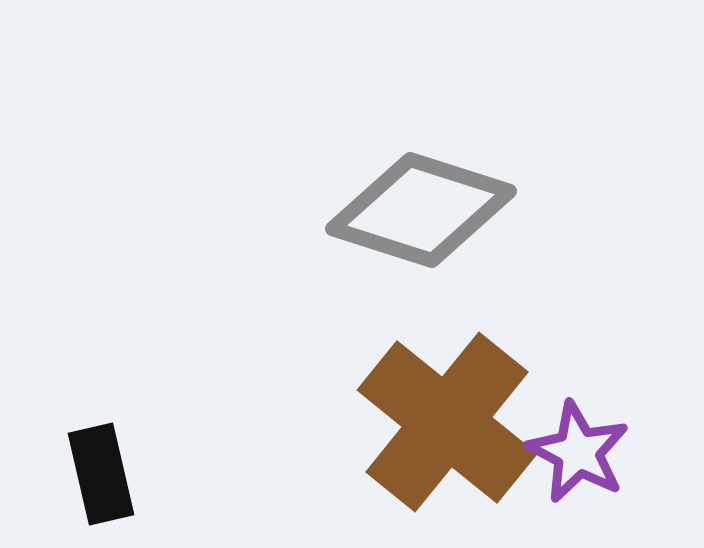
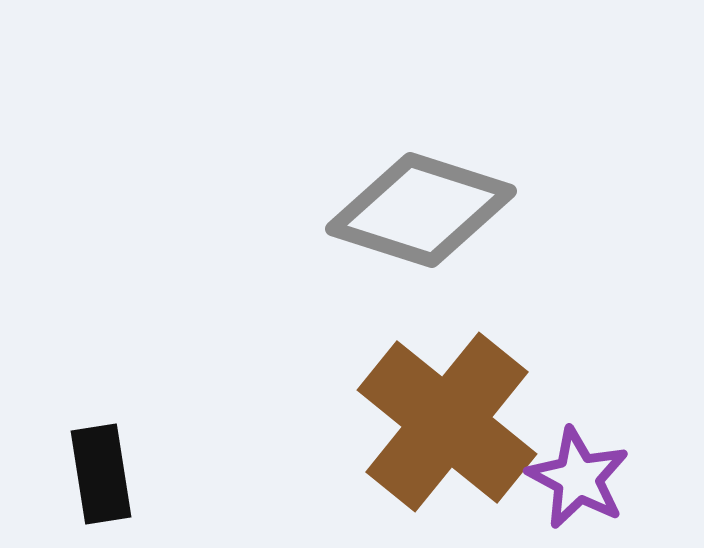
purple star: moved 26 px down
black rectangle: rotated 4 degrees clockwise
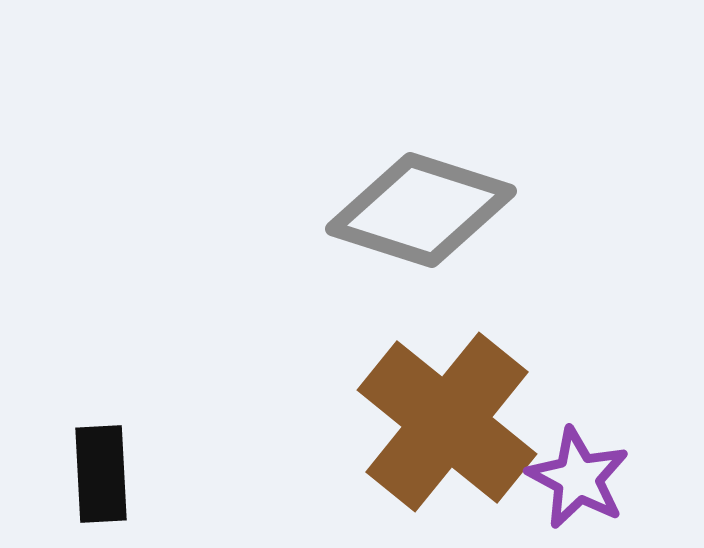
black rectangle: rotated 6 degrees clockwise
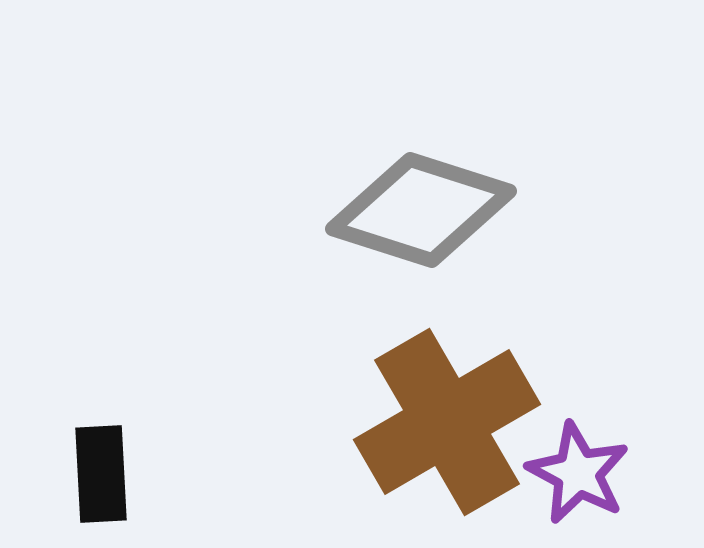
brown cross: rotated 21 degrees clockwise
purple star: moved 5 px up
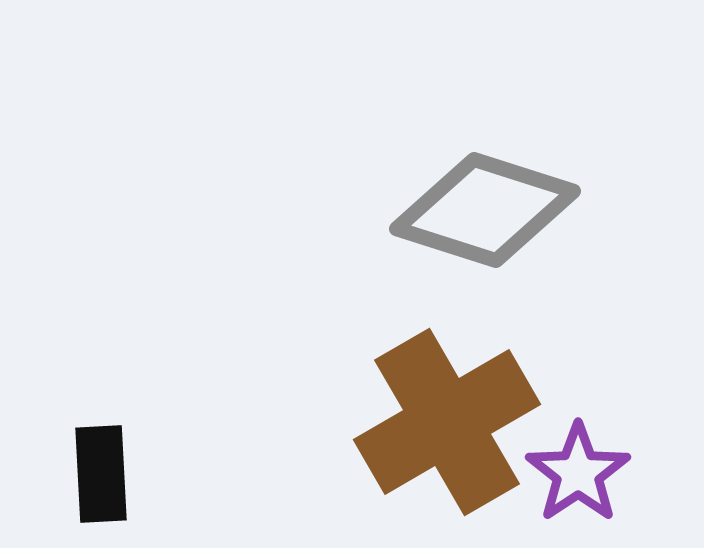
gray diamond: moved 64 px right
purple star: rotated 10 degrees clockwise
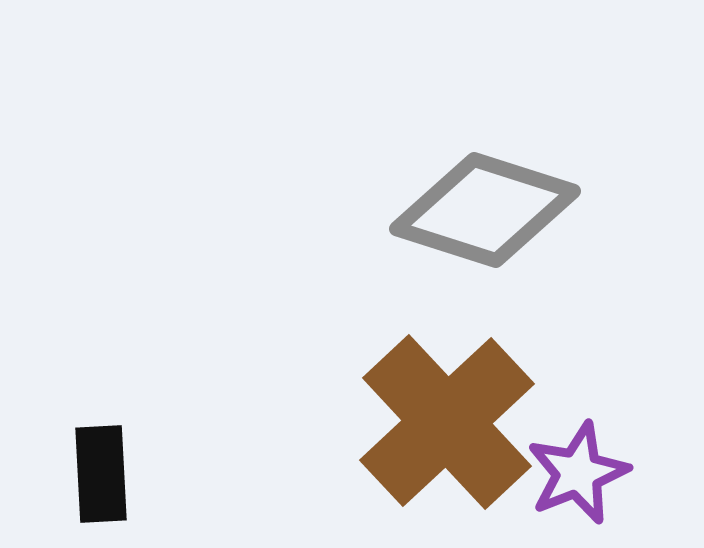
brown cross: rotated 13 degrees counterclockwise
purple star: rotated 12 degrees clockwise
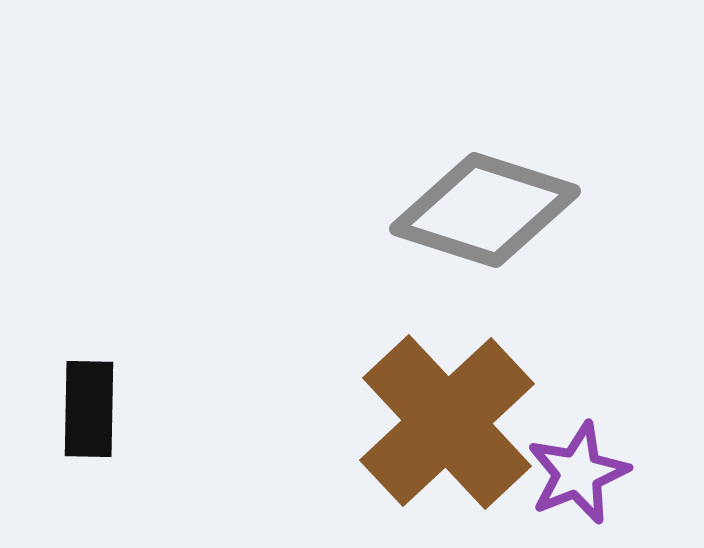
black rectangle: moved 12 px left, 65 px up; rotated 4 degrees clockwise
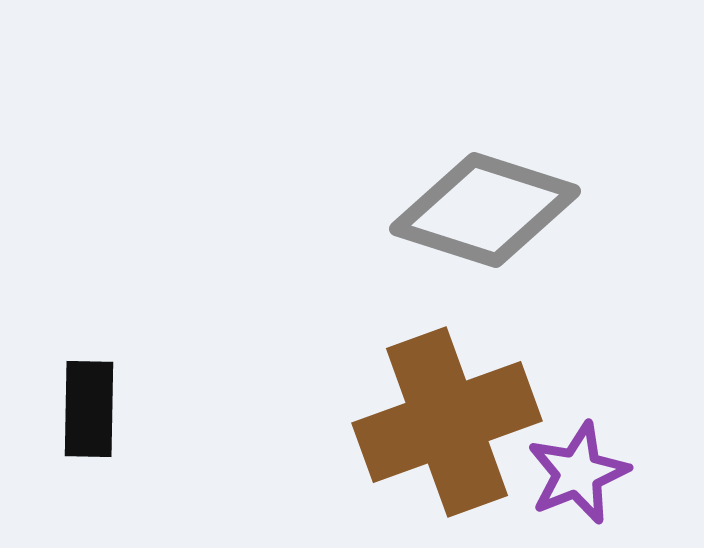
brown cross: rotated 23 degrees clockwise
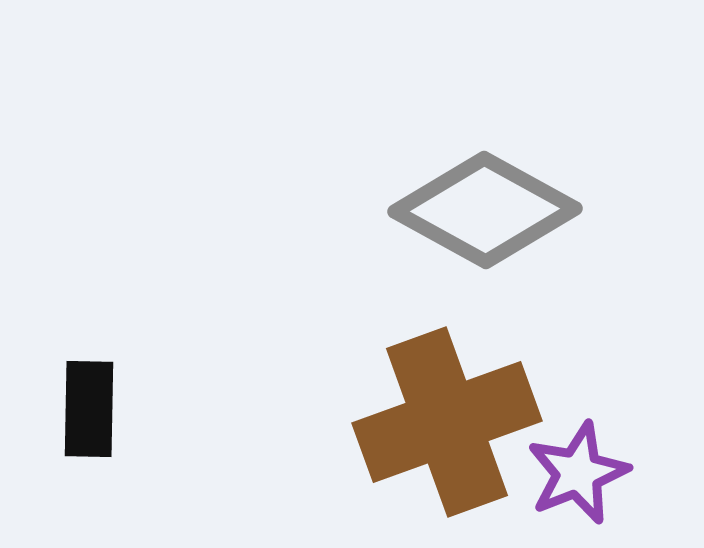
gray diamond: rotated 11 degrees clockwise
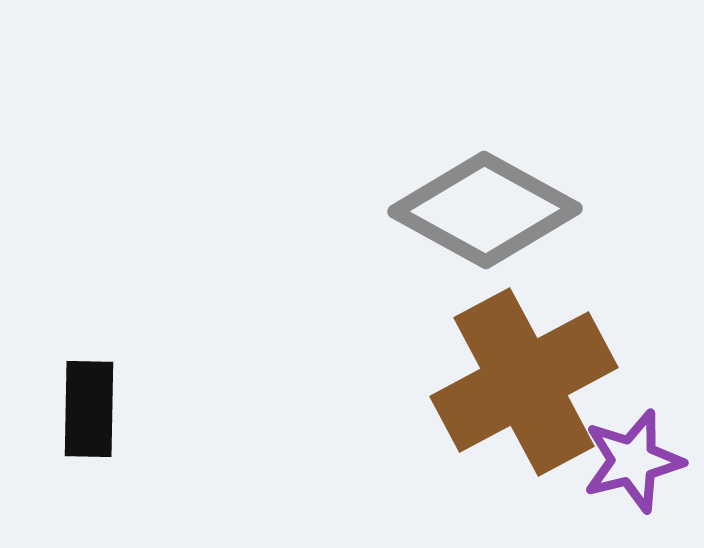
brown cross: moved 77 px right, 40 px up; rotated 8 degrees counterclockwise
purple star: moved 55 px right, 12 px up; rotated 8 degrees clockwise
